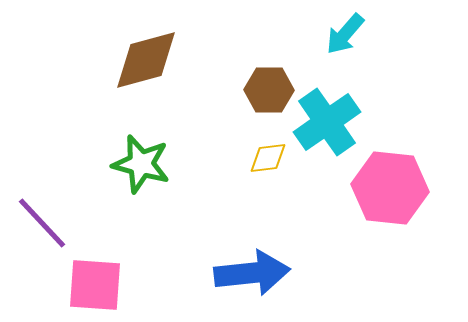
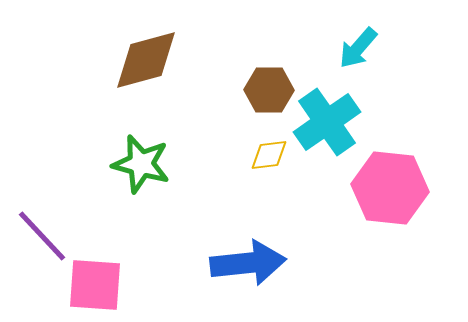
cyan arrow: moved 13 px right, 14 px down
yellow diamond: moved 1 px right, 3 px up
purple line: moved 13 px down
blue arrow: moved 4 px left, 10 px up
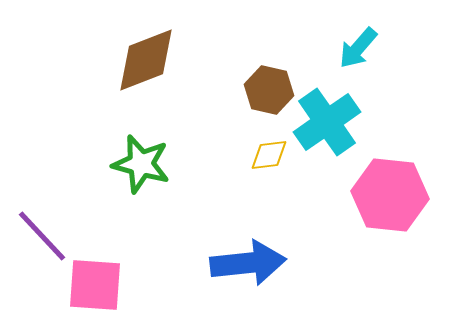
brown diamond: rotated 6 degrees counterclockwise
brown hexagon: rotated 12 degrees clockwise
pink hexagon: moved 7 px down
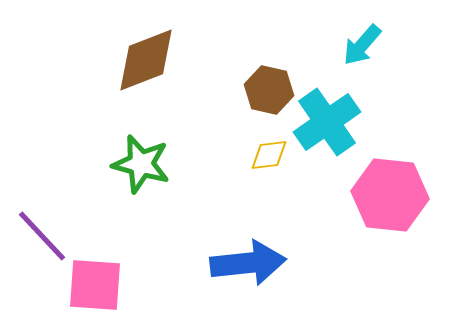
cyan arrow: moved 4 px right, 3 px up
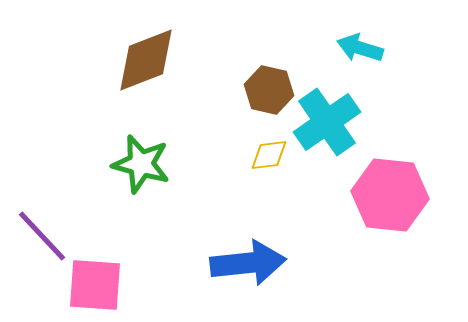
cyan arrow: moved 2 px left, 3 px down; rotated 66 degrees clockwise
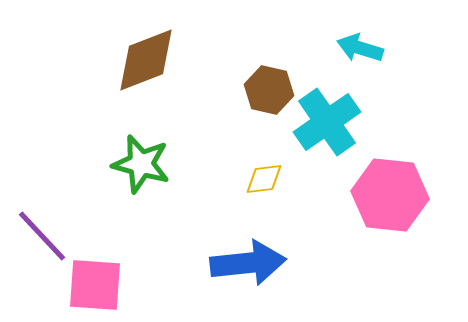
yellow diamond: moved 5 px left, 24 px down
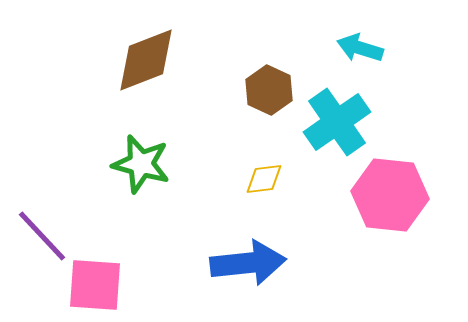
brown hexagon: rotated 12 degrees clockwise
cyan cross: moved 10 px right
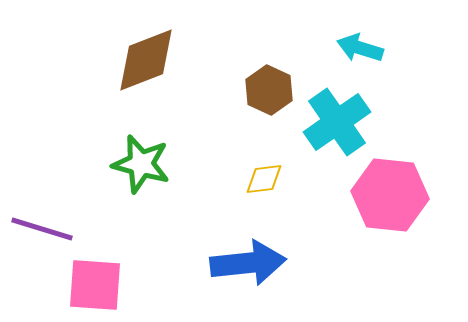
purple line: moved 7 px up; rotated 30 degrees counterclockwise
